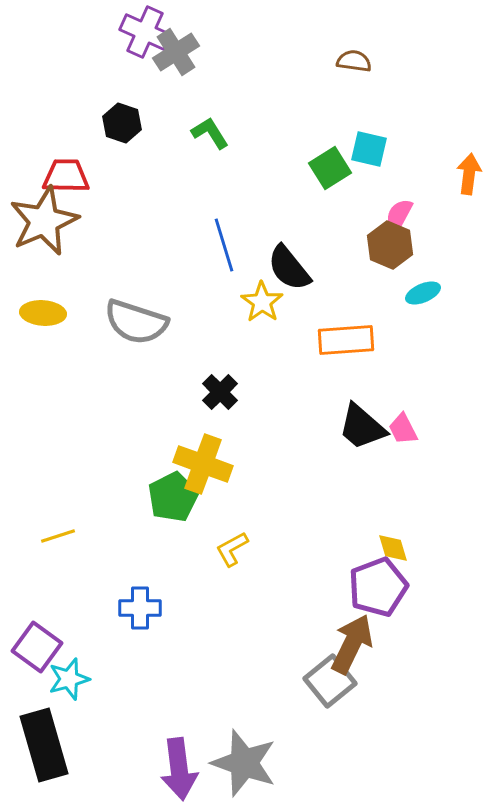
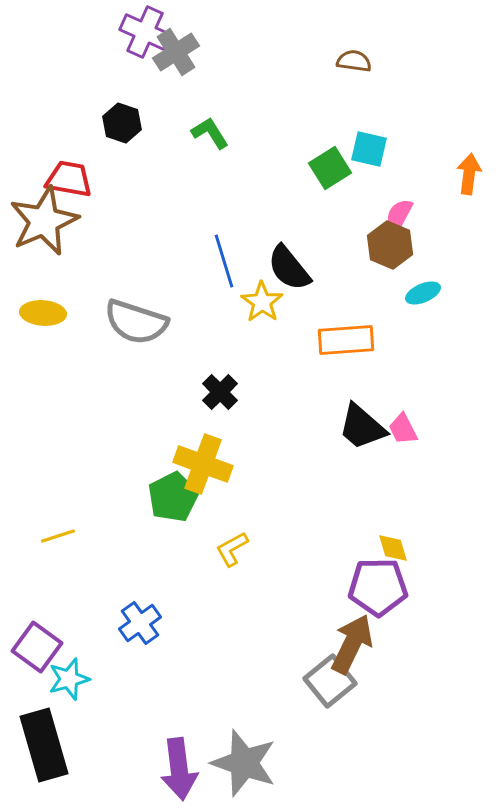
red trapezoid: moved 3 px right, 3 px down; rotated 9 degrees clockwise
blue line: moved 16 px down
purple pentagon: rotated 20 degrees clockwise
blue cross: moved 15 px down; rotated 36 degrees counterclockwise
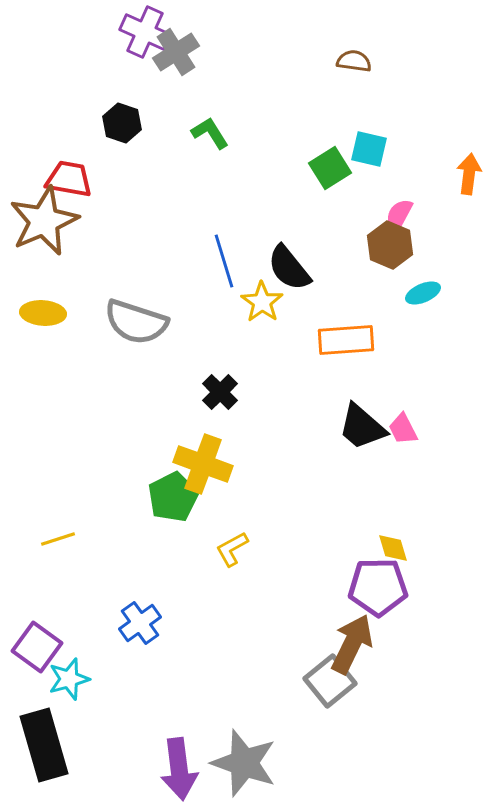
yellow line: moved 3 px down
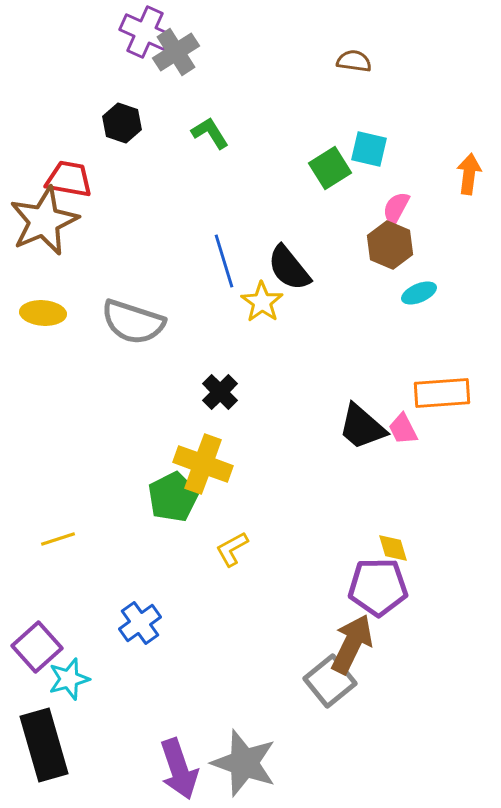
pink semicircle: moved 3 px left, 7 px up
cyan ellipse: moved 4 px left
gray semicircle: moved 3 px left
orange rectangle: moved 96 px right, 53 px down
purple square: rotated 12 degrees clockwise
purple arrow: rotated 12 degrees counterclockwise
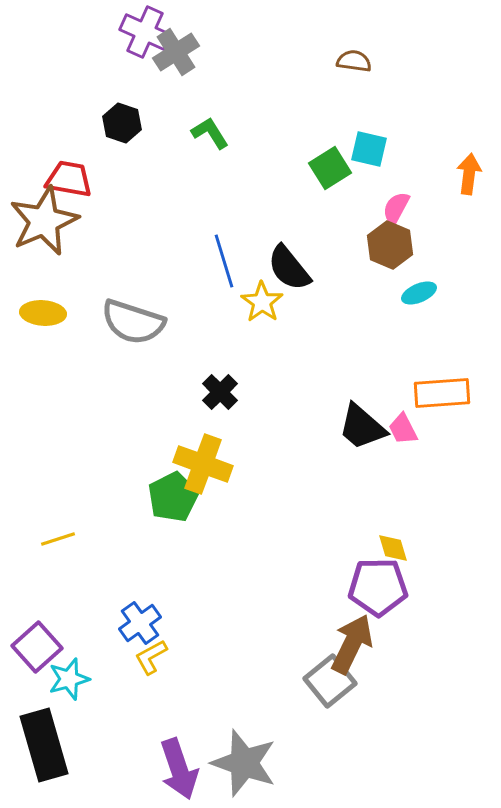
yellow L-shape: moved 81 px left, 108 px down
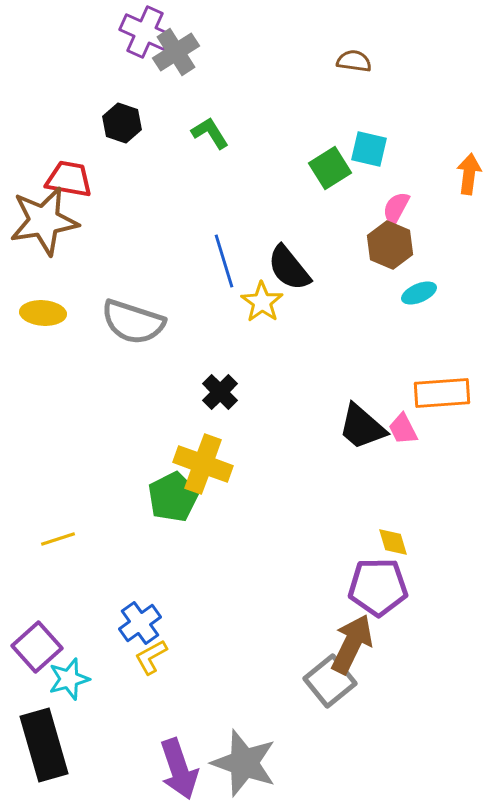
brown star: rotated 14 degrees clockwise
yellow diamond: moved 6 px up
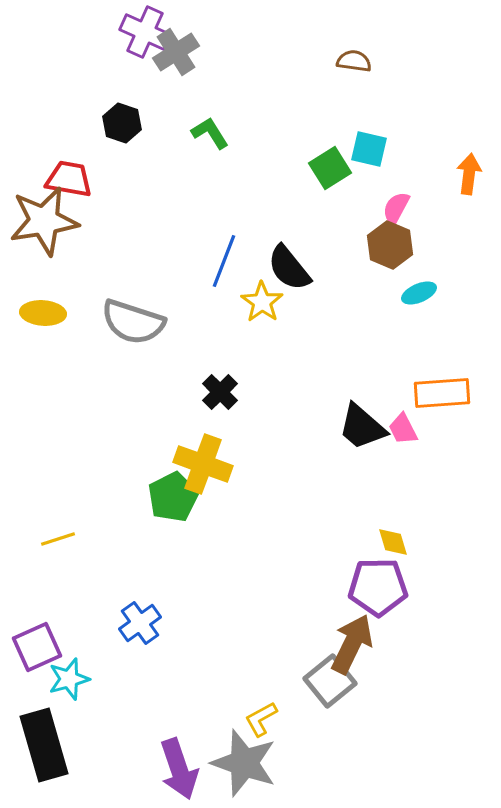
blue line: rotated 38 degrees clockwise
purple square: rotated 18 degrees clockwise
yellow L-shape: moved 110 px right, 62 px down
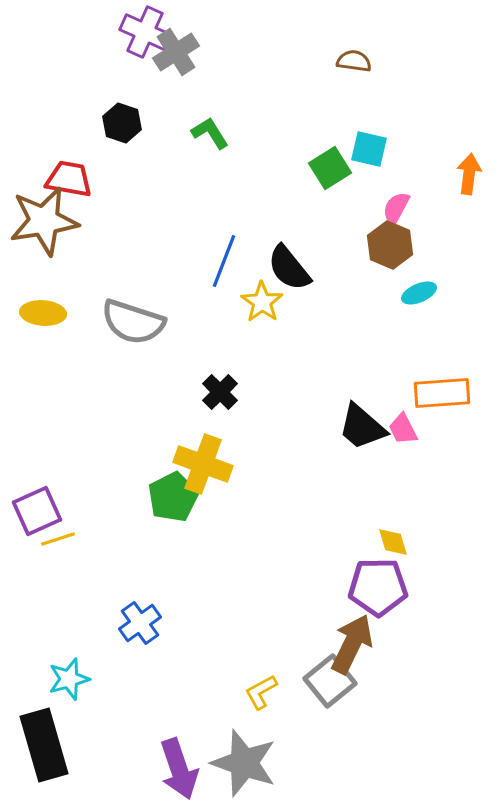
purple square: moved 136 px up
yellow L-shape: moved 27 px up
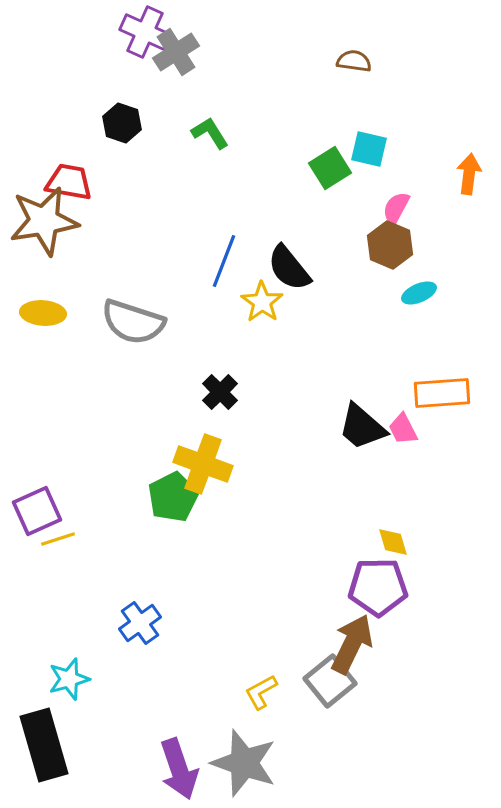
red trapezoid: moved 3 px down
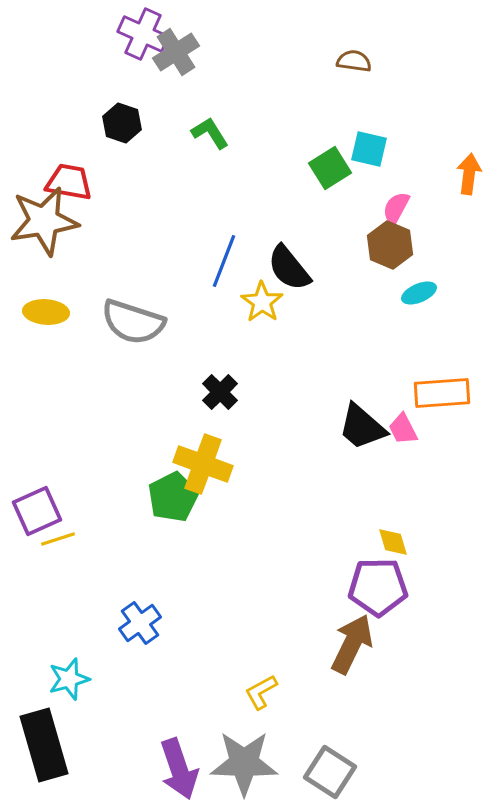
purple cross: moved 2 px left, 2 px down
yellow ellipse: moved 3 px right, 1 px up
gray square: moved 91 px down; rotated 18 degrees counterclockwise
gray star: rotated 18 degrees counterclockwise
